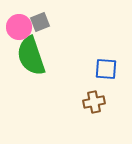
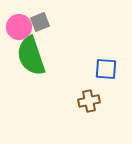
brown cross: moved 5 px left, 1 px up
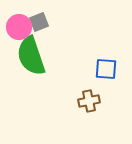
gray square: moved 1 px left
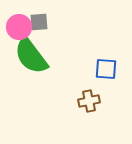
gray square: rotated 18 degrees clockwise
green semicircle: rotated 18 degrees counterclockwise
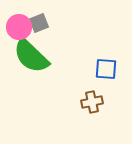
gray square: moved 1 px down; rotated 18 degrees counterclockwise
green semicircle: rotated 9 degrees counterclockwise
brown cross: moved 3 px right, 1 px down
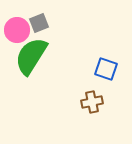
pink circle: moved 2 px left, 3 px down
green semicircle: rotated 78 degrees clockwise
blue square: rotated 15 degrees clockwise
